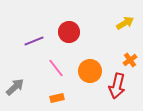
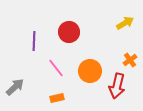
purple line: rotated 66 degrees counterclockwise
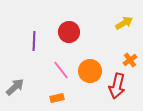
yellow arrow: moved 1 px left
pink line: moved 5 px right, 2 px down
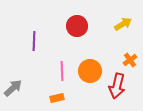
yellow arrow: moved 1 px left, 1 px down
red circle: moved 8 px right, 6 px up
pink line: moved 1 px right, 1 px down; rotated 36 degrees clockwise
gray arrow: moved 2 px left, 1 px down
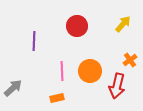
yellow arrow: rotated 18 degrees counterclockwise
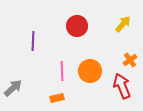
purple line: moved 1 px left
red arrow: moved 5 px right; rotated 145 degrees clockwise
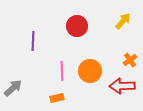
yellow arrow: moved 3 px up
red arrow: rotated 70 degrees counterclockwise
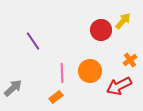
red circle: moved 24 px right, 4 px down
purple line: rotated 36 degrees counterclockwise
pink line: moved 2 px down
red arrow: moved 3 px left; rotated 25 degrees counterclockwise
orange rectangle: moved 1 px left, 1 px up; rotated 24 degrees counterclockwise
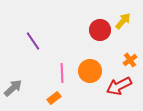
red circle: moved 1 px left
orange rectangle: moved 2 px left, 1 px down
